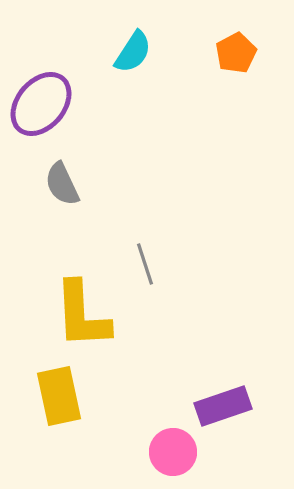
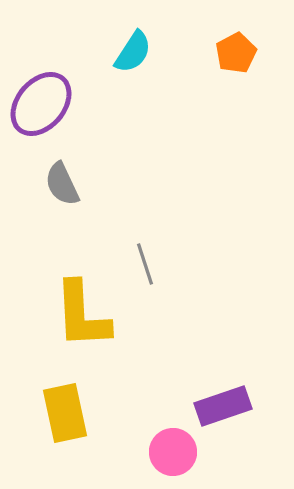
yellow rectangle: moved 6 px right, 17 px down
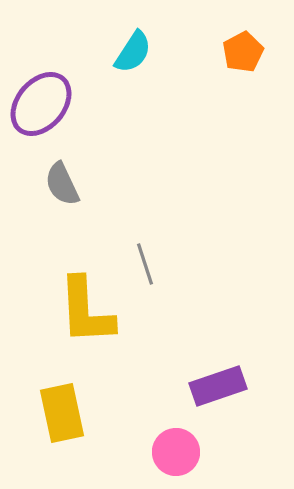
orange pentagon: moved 7 px right, 1 px up
yellow L-shape: moved 4 px right, 4 px up
purple rectangle: moved 5 px left, 20 px up
yellow rectangle: moved 3 px left
pink circle: moved 3 px right
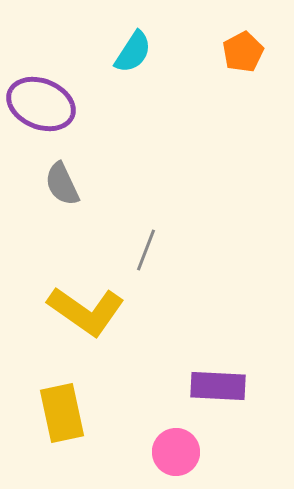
purple ellipse: rotated 72 degrees clockwise
gray line: moved 1 px right, 14 px up; rotated 39 degrees clockwise
yellow L-shape: rotated 52 degrees counterclockwise
purple rectangle: rotated 22 degrees clockwise
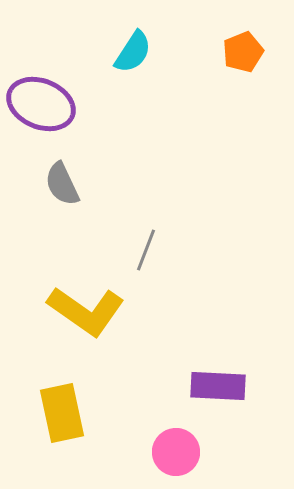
orange pentagon: rotated 6 degrees clockwise
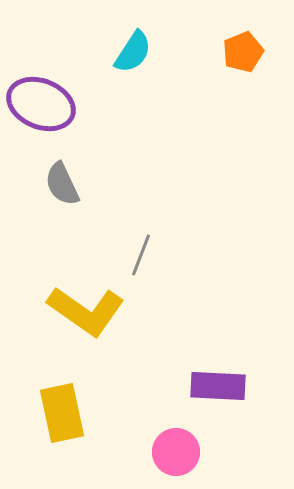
gray line: moved 5 px left, 5 px down
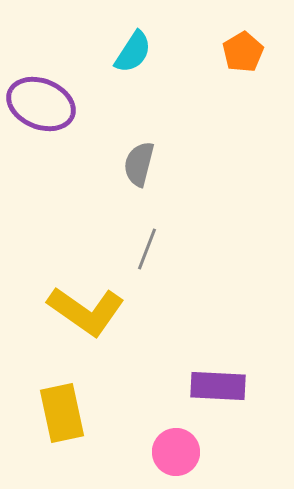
orange pentagon: rotated 9 degrees counterclockwise
gray semicircle: moved 77 px right, 20 px up; rotated 39 degrees clockwise
gray line: moved 6 px right, 6 px up
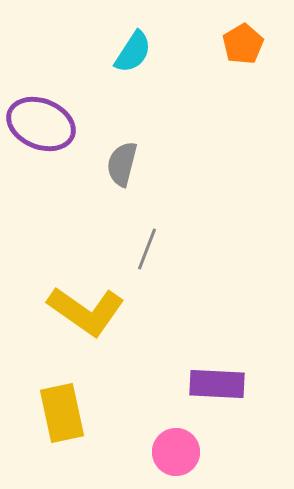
orange pentagon: moved 8 px up
purple ellipse: moved 20 px down
gray semicircle: moved 17 px left
purple rectangle: moved 1 px left, 2 px up
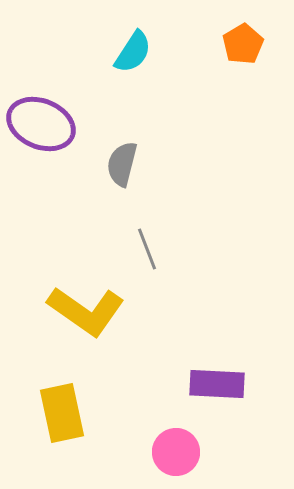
gray line: rotated 42 degrees counterclockwise
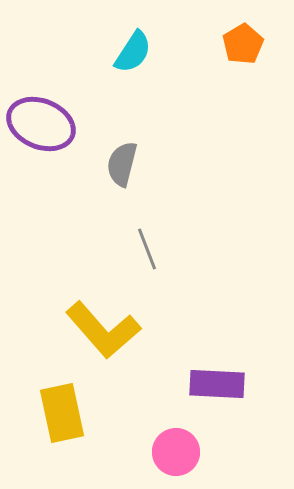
yellow L-shape: moved 17 px right, 19 px down; rotated 14 degrees clockwise
